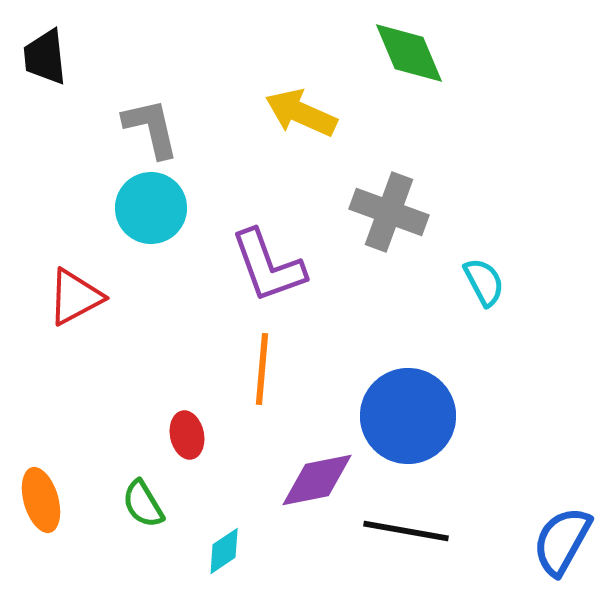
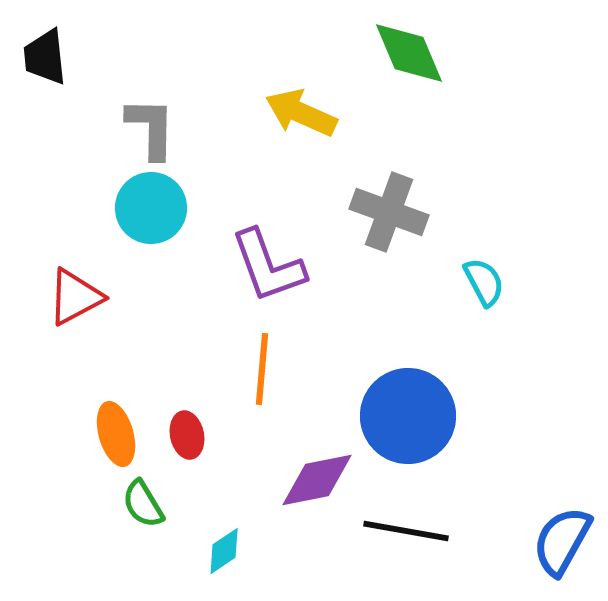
gray L-shape: rotated 14 degrees clockwise
orange ellipse: moved 75 px right, 66 px up
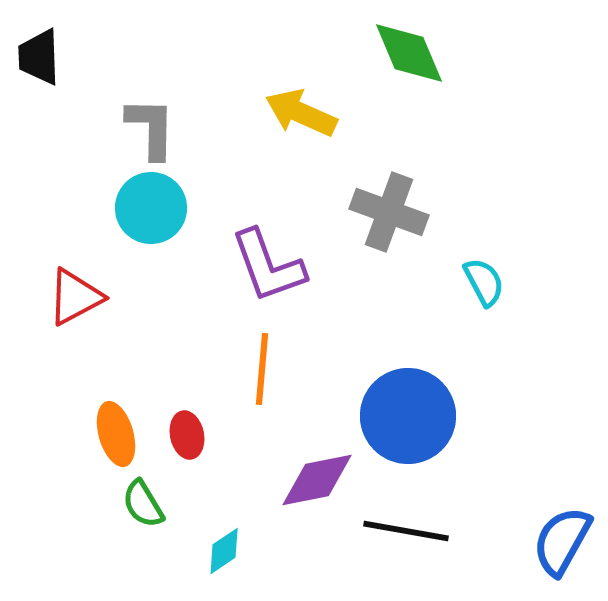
black trapezoid: moved 6 px left; rotated 4 degrees clockwise
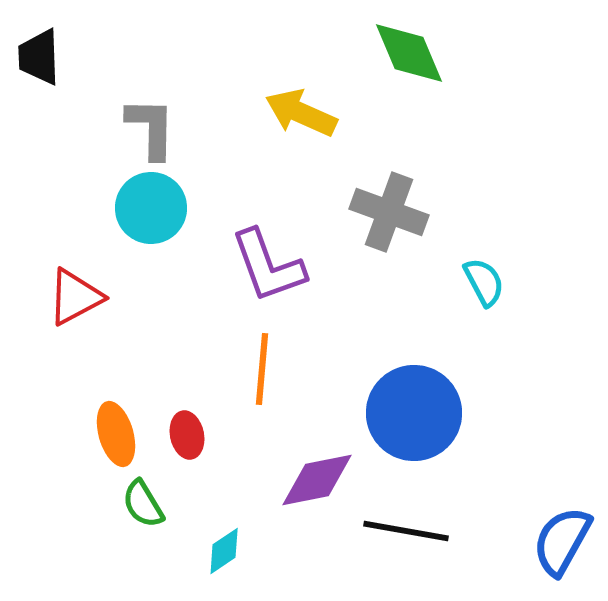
blue circle: moved 6 px right, 3 px up
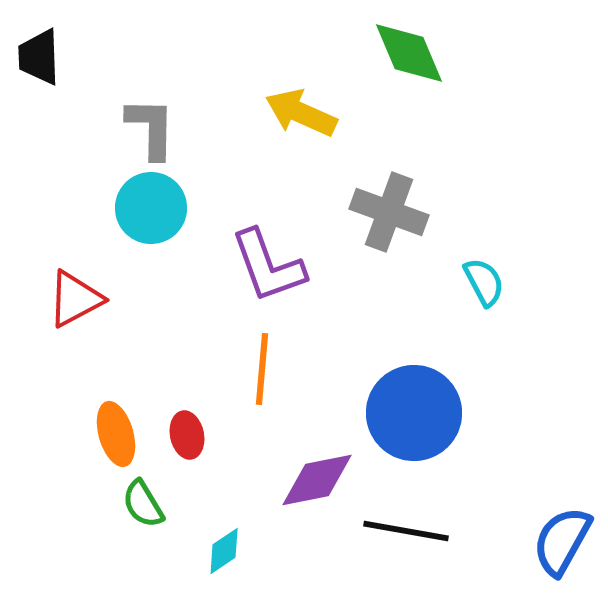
red triangle: moved 2 px down
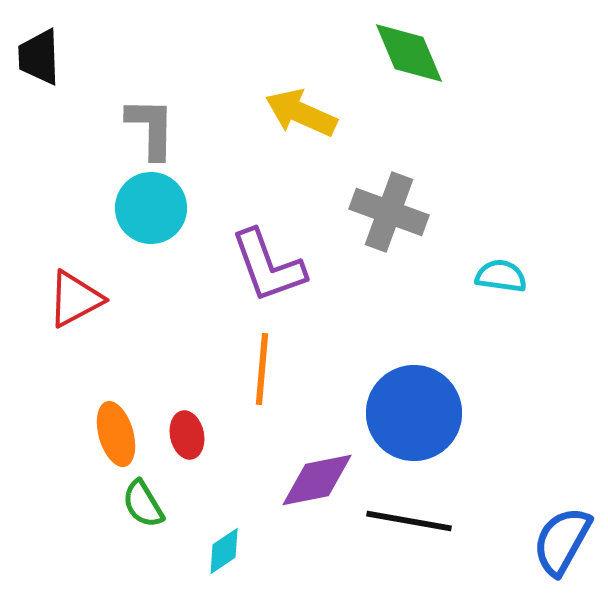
cyan semicircle: moved 17 px right, 6 px up; rotated 54 degrees counterclockwise
black line: moved 3 px right, 10 px up
